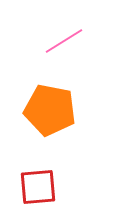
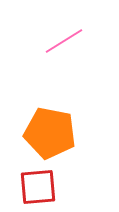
orange pentagon: moved 23 px down
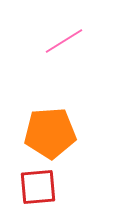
orange pentagon: rotated 15 degrees counterclockwise
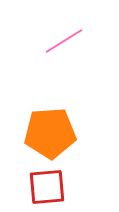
red square: moved 9 px right
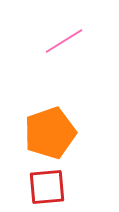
orange pentagon: rotated 15 degrees counterclockwise
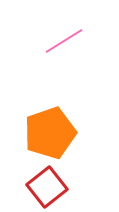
red square: rotated 33 degrees counterclockwise
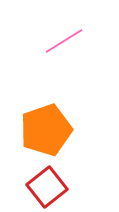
orange pentagon: moved 4 px left, 3 px up
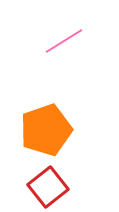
red square: moved 1 px right
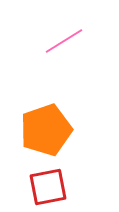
red square: rotated 27 degrees clockwise
